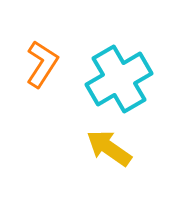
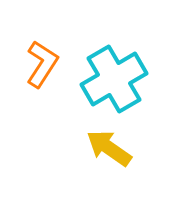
cyan cross: moved 5 px left
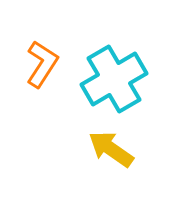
yellow arrow: moved 2 px right, 1 px down
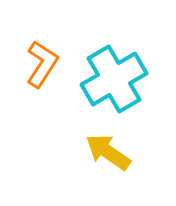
yellow arrow: moved 3 px left, 3 px down
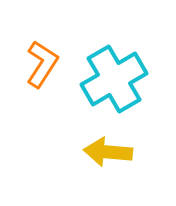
yellow arrow: rotated 30 degrees counterclockwise
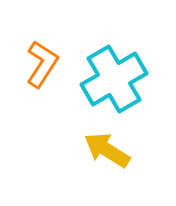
yellow arrow: moved 1 px left, 2 px up; rotated 27 degrees clockwise
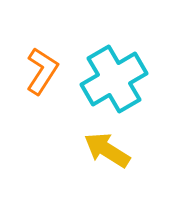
orange L-shape: moved 7 px down
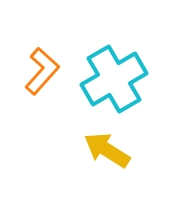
orange L-shape: rotated 9 degrees clockwise
